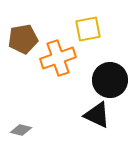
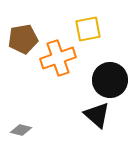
black triangle: rotated 16 degrees clockwise
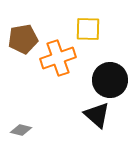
yellow square: rotated 12 degrees clockwise
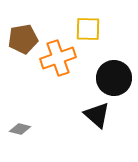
black circle: moved 4 px right, 2 px up
gray diamond: moved 1 px left, 1 px up
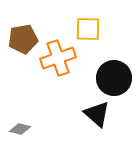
black triangle: moved 1 px up
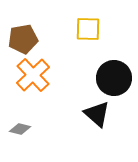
orange cross: moved 25 px left, 17 px down; rotated 24 degrees counterclockwise
